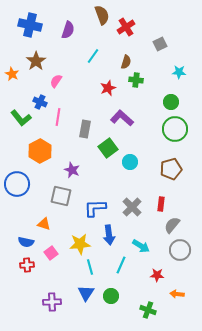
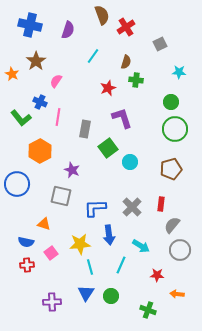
purple L-shape at (122, 118): rotated 30 degrees clockwise
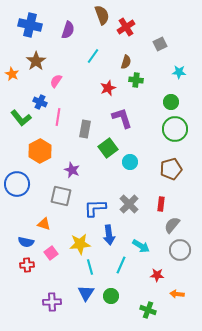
gray cross at (132, 207): moved 3 px left, 3 px up
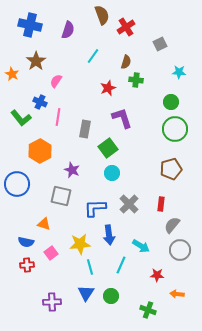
cyan circle at (130, 162): moved 18 px left, 11 px down
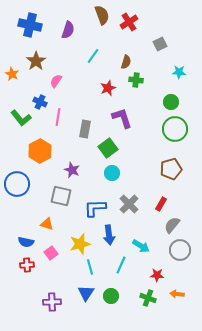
red cross at (126, 27): moved 3 px right, 5 px up
red rectangle at (161, 204): rotated 24 degrees clockwise
orange triangle at (44, 224): moved 3 px right
yellow star at (80, 244): rotated 10 degrees counterclockwise
green cross at (148, 310): moved 12 px up
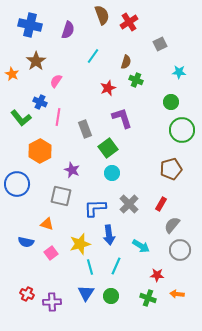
green cross at (136, 80): rotated 16 degrees clockwise
gray rectangle at (85, 129): rotated 30 degrees counterclockwise
green circle at (175, 129): moved 7 px right, 1 px down
red cross at (27, 265): moved 29 px down; rotated 32 degrees clockwise
cyan line at (121, 265): moved 5 px left, 1 px down
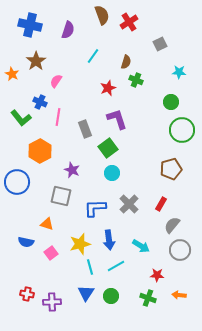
purple L-shape at (122, 118): moved 5 px left, 1 px down
blue circle at (17, 184): moved 2 px up
blue arrow at (109, 235): moved 5 px down
cyan line at (116, 266): rotated 36 degrees clockwise
red cross at (27, 294): rotated 16 degrees counterclockwise
orange arrow at (177, 294): moved 2 px right, 1 px down
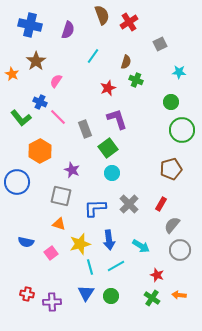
pink line at (58, 117): rotated 54 degrees counterclockwise
orange triangle at (47, 224): moved 12 px right
red star at (157, 275): rotated 16 degrees clockwise
green cross at (148, 298): moved 4 px right; rotated 14 degrees clockwise
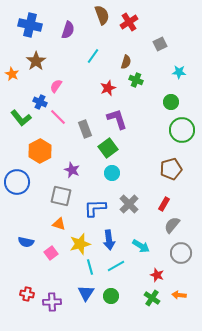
pink semicircle at (56, 81): moved 5 px down
red rectangle at (161, 204): moved 3 px right
gray circle at (180, 250): moved 1 px right, 3 px down
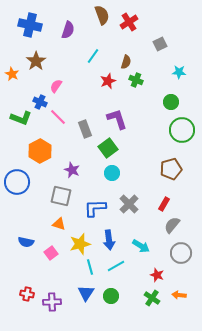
red star at (108, 88): moved 7 px up
green L-shape at (21, 118): rotated 30 degrees counterclockwise
